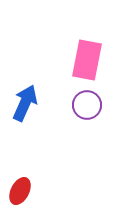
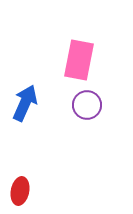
pink rectangle: moved 8 px left
red ellipse: rotated 16 degrees counterclockwise
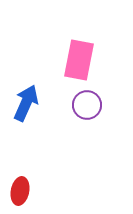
blue arrow: moved 1 px right
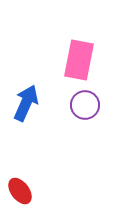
purple circle: moved 2 px left
red ellipse: rotated 48 degrees counterclockwise
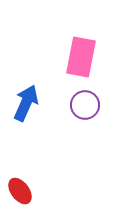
pink rectangle: moved 2 px right, 3 px up
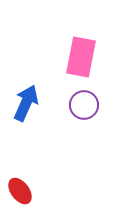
purple circle: moved 1 px left
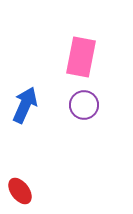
blue arrow: moved 1 px left, 2 px down
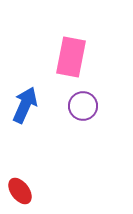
pink rectangle: moved 10 px left
purple circle: moved 1 px left, 1 px down
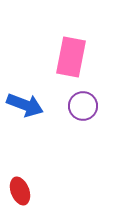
blue arrow: rotated 87 degrees clockwise
red ellipse: rotated 16 degrees clockwise
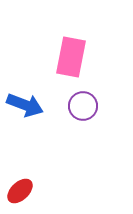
red ellipse: rotated 68 degrees clockwise
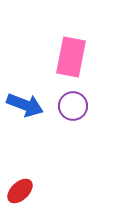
purple circle: moved 10 px left
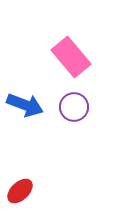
pink rectangle: rotated 51 degrees counterclockwise
purple circle: moved 1 px right, 1 px down
